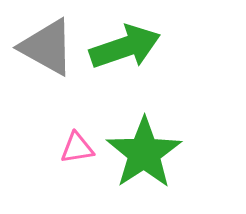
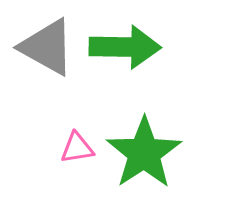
green arrow: rotated 20 degrees clockwise
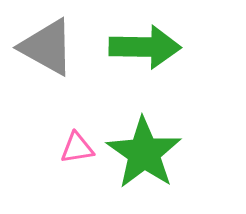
green arrow: moved 20 px right
green star: rotated 4 degrees counterclockwise
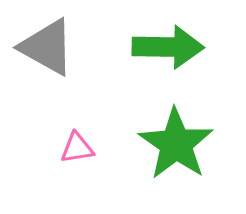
green arrow: moved 23 px right
green star: moved 32 px right, 9 px up
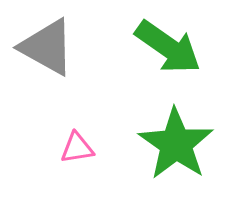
green arrow: rotated 34 degrees clockwise
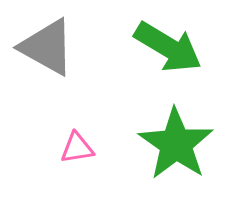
green arrow: rotated 4 degrees counterclockwise
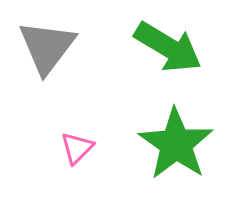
gray triangle: rotated 38 degrees clockwise
pink triangle: rotated 36 degrees counterclockwise
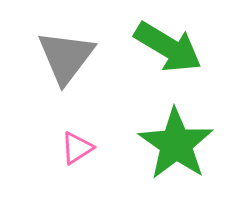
gray triangle: moved 19 px right, 10 px down
pink triangle: rotated 12 degrees clockwise
